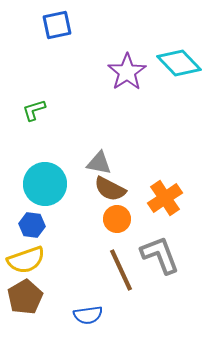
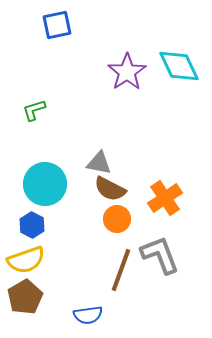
cyan diamond: moved 3 px down; rotated 18 degrees clockwise
blue hexagon: rotated 20 degrees clockwise
brown line: rotated 45 degrees clockwise
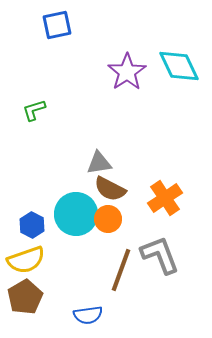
gray triangle: rotated 20 degrees counterclockwise
cyan circle: moved 31 px right, 30 px down
orange circle: moved 9 px left
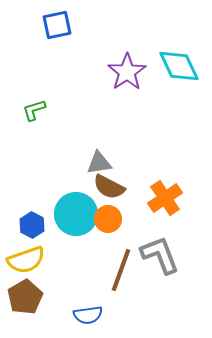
brown semicircle: moved 1 px left, 2 px up
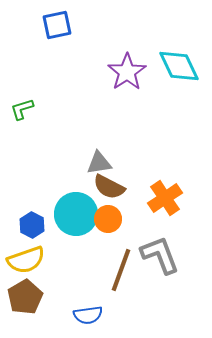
green L-shape: moved 12 px left, 1 px up
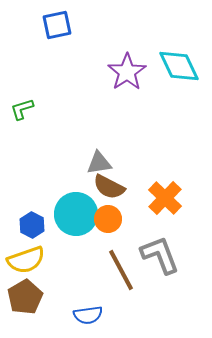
orange cross: rotated 12 degrees counterclockwise
brown line: rotated 48 degrees counterclockwise
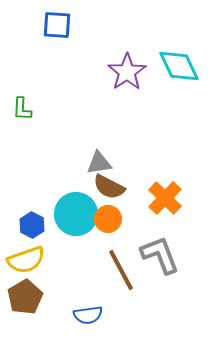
blue square: rotated 16 degrees clockwise
green L-shape: rotated 70 degrees counterclockwise
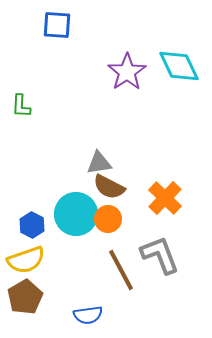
green L-shape: moved 1 px left, 3 px up
